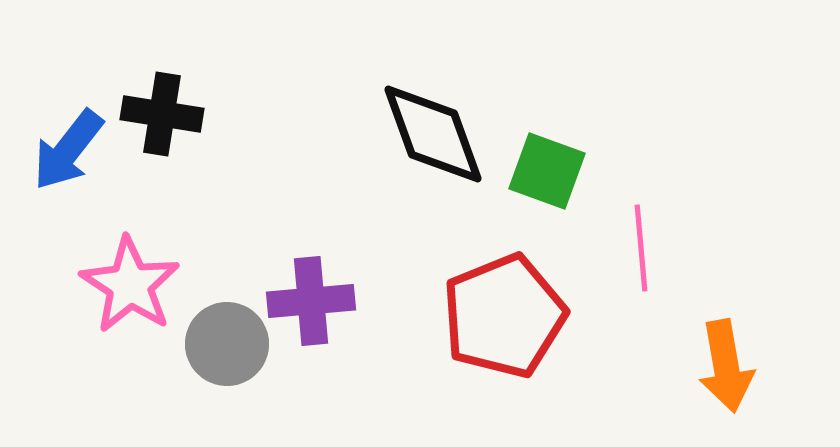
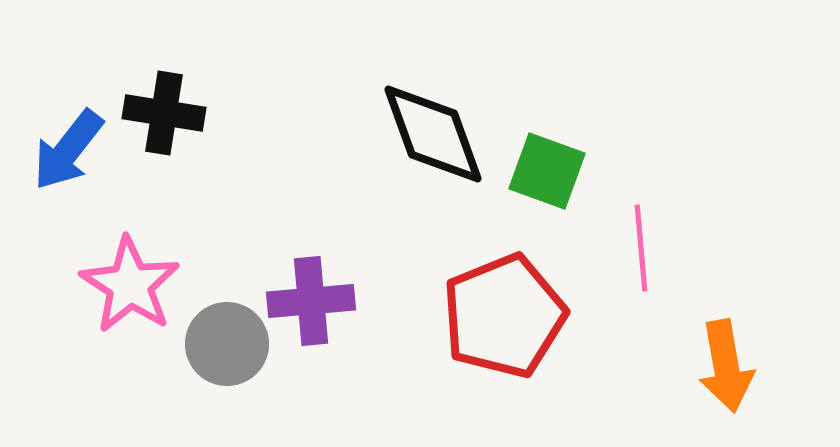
black cross: moved 2 px right, 1 px up
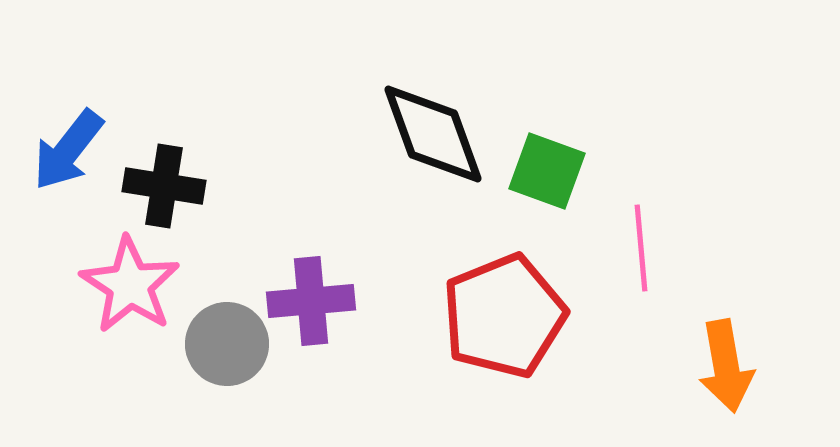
black cross: moved 73 px down
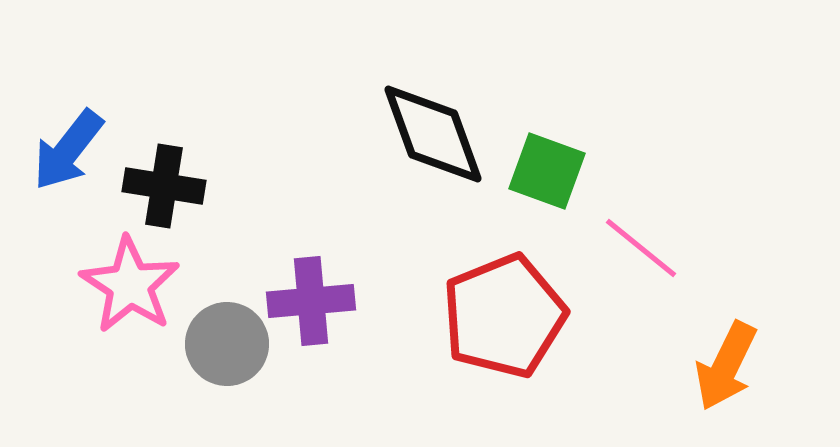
pink line: rotated 46 degrees counterclockwise
orange arrow: rotated 36 degrees clockwise
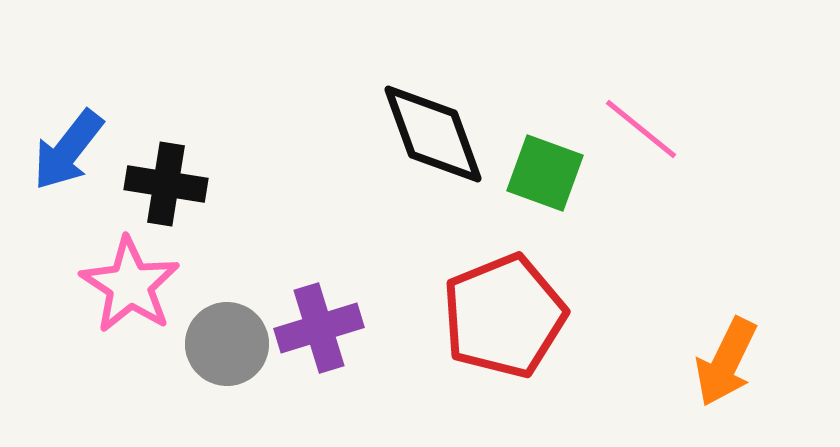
green square: moved 2 px left, 2 px down
black cross: moved 2 px right, 2 px up
pink line: moved 119 px up
purple cross: moved 8 px right, 27 px down; rotated 12 degrees counterclockwise
orange arrow: moved 4 px up
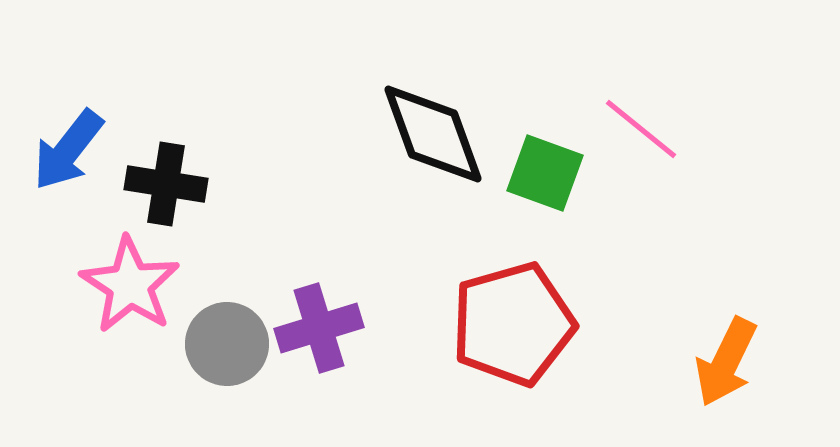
red pentagon: moved 9 px right, 8 px down; rotated 6 degrees clockwise
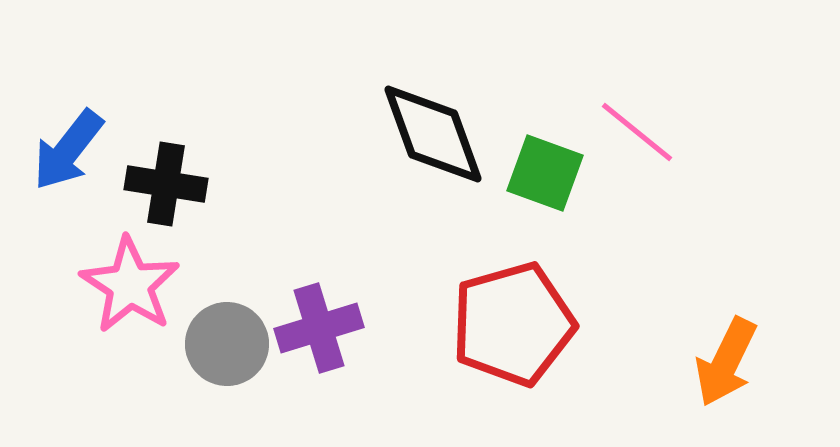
pink line: moved 4 px left, 3 px down
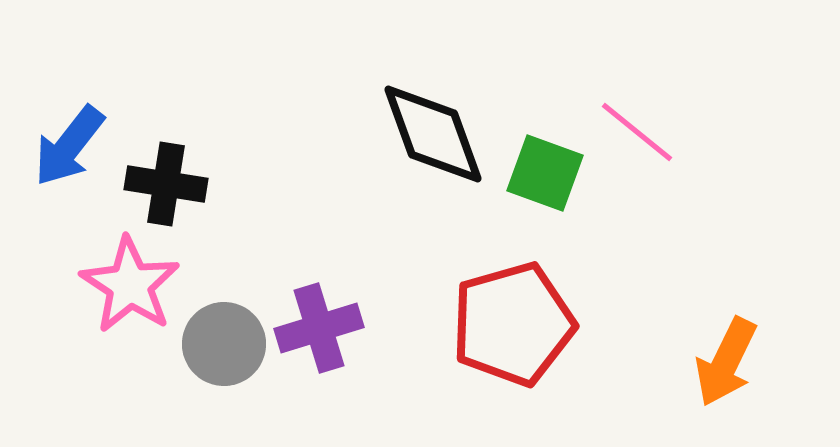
blue arrow: moved 1 px right, 4 px up
gray circle: moved 3 px left
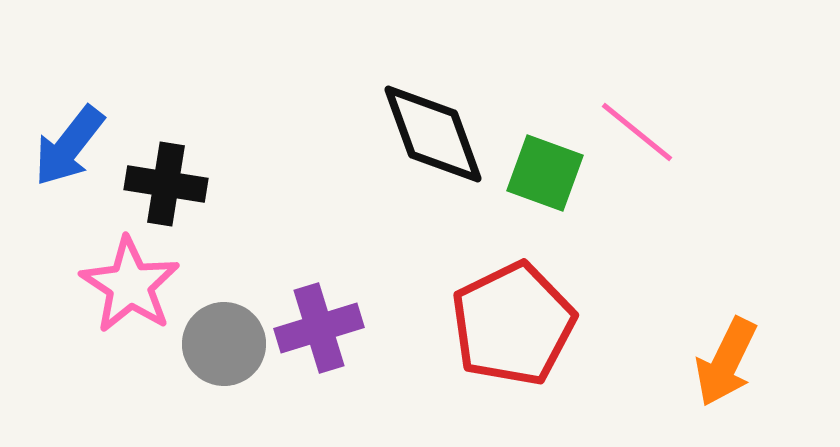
red pentagon: rotated 10 degrees counterclockwise
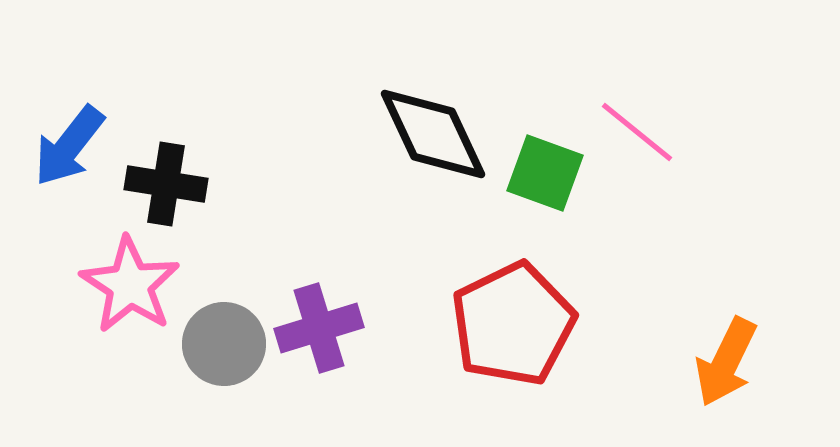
black diamond: rotated 5 degrees counterclockwise
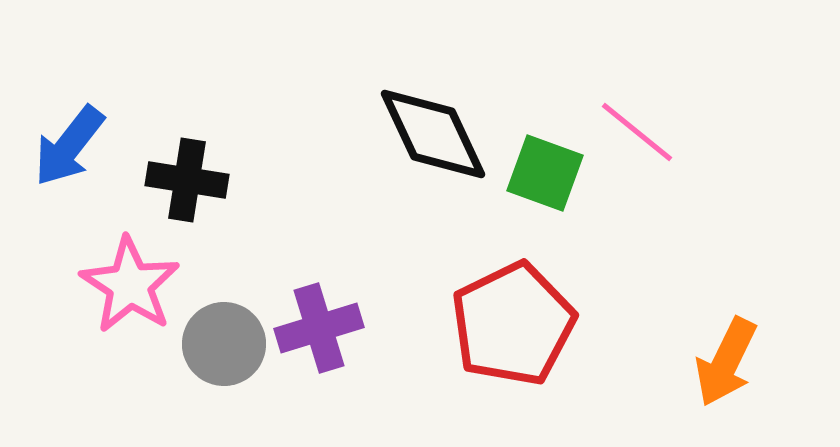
black cross: moved 21 px right, 4 px up
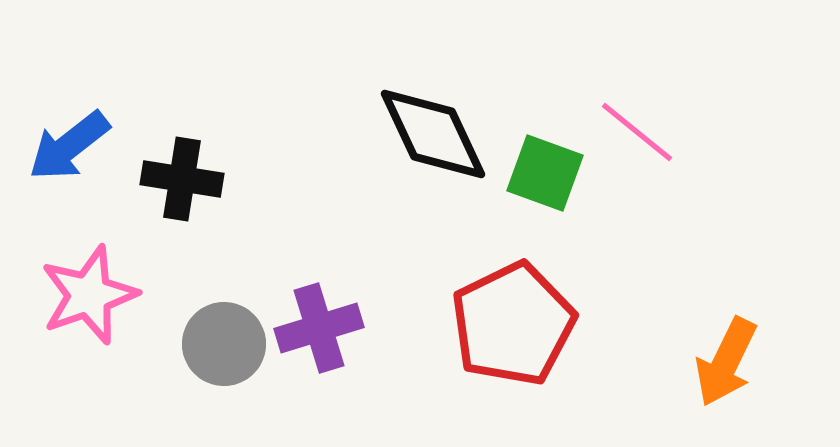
blue arrow: rotated 14 degrees clockwise
black cross: moved 5 px left, 1 px up
pink star: moved 41 px left, 10 px down; rotated 20 degrees clockwise
